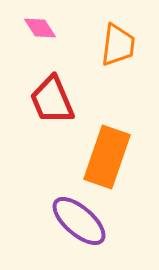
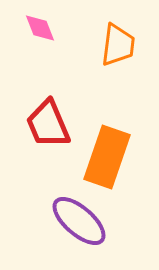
pink diamond: rotated 12 degrees clockwise
red trapezoid: moved 4 px left, 24 px down
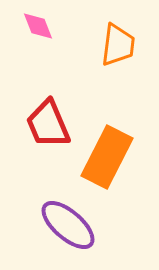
pink diamond: moved 2 px left, 2 px up
orange rectangle: rotated 8 degrees clockwise
purple ellipse: moved 11 px left, 4 px down
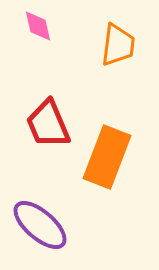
pink diamond: rotated 8 degrees clockwise
orange rectangle: rotated 6 degrees counterclockwise
purple ellipse: moved 28 px left
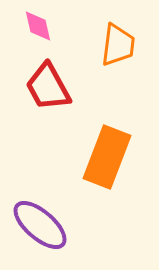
red trapezoid: moved 37 px up; rotated 6 degrees counterclockwise
